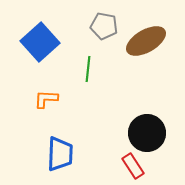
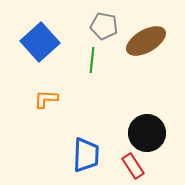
green line: moved 4 px right, 9 px up
blue trapezoid: moved 26 px right, 1 px down
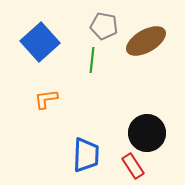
orange L-shape: rotated 10 degrees counterclockwise
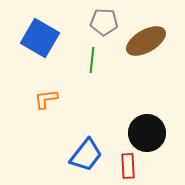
gray pentagon: moved 4 px up; rotated 8 degrees counterclockwise
blue square: moved 4 px up; rotated 18 degrees counterclockwise
blue trapezoid: rotated 36 degrees clockwise
red rectangle: moved 5 px left; rotated 30 degrees clockwise
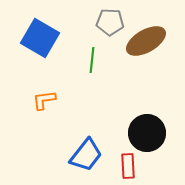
gray pentagon: moved 6 px right
orange L-shape: moved 2 px left, 1 px down
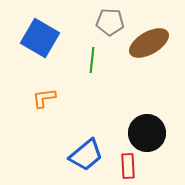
brown ellipse: moved 3 px right, 2 px down
orange L-shape: moved 2 px up
blue trapezoid: rotated 12 degrees clockwise
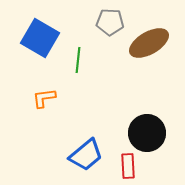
green line: moved 14 px left
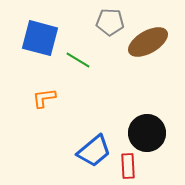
blue square: rotated 15 degrees counterclockwise
brown ellipse: moved 1 px left, 1 px up
green line: rotated 65 degrees counterclockwise
blue trapezoid: moved 8 px right, 4 px up
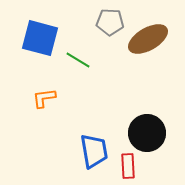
brown ellipse: moved 3 px up
blue trapezoid: rotated 60 degrees counterclockwise
